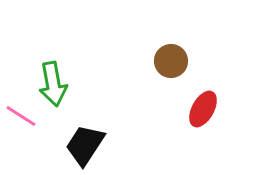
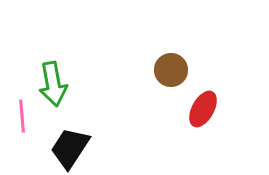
brown circle: moved 9 px down
pink line: moved 1 px right; rotated 52 degrees clockwise
black trapezoid: moved 15 px left, 3 px down
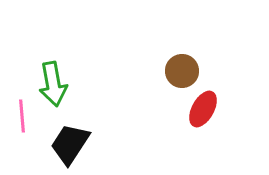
brown circle: moved 11 px right, 1 px down
black trapezoid: moved 4 px up
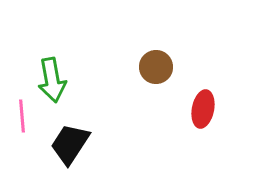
brown circle: moved 26 px left, 4 px up
green arrow: moved 1 px left, 4 px up
red ellipse: rotated 18 degrees counterclockwise
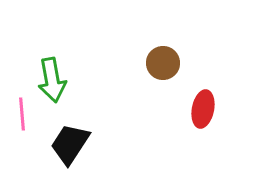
brown circle: moved 7 px right, 4 px up
pink line: moved 2 px up
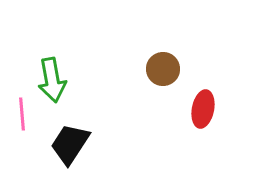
brown circle: moved 6 px down
